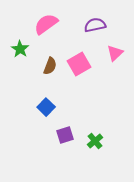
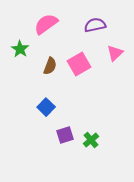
green cross: moved 4 px left, 1 px up
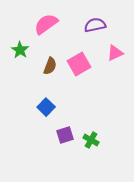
green star: moved 1 px down
pink triangle: rotated 18 degrees clockwise
green cross: rotated 21 degrees counterclockwise
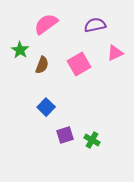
brown semicircle: moved 8 px left, 1 px up
green cross: moved 1 px right
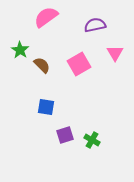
pink semicircle: moved 7 px up
pink triangle: rotated 36 degrees counterclockwise
brown semicircle: rotated 66 degrees counterclockwise
blue square: rotated 36 degrees counterclockwise
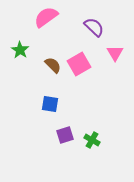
purple semicircle: moved 1 px left, 2 px down; rotated 55 degrees clockwise
brown semicircle: moved 11 px right
blue square: moved 4 px right, 3 px up
